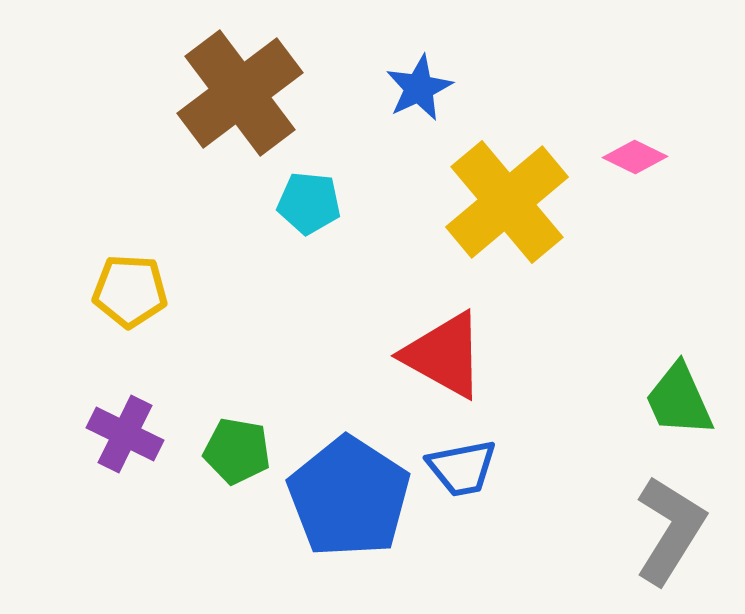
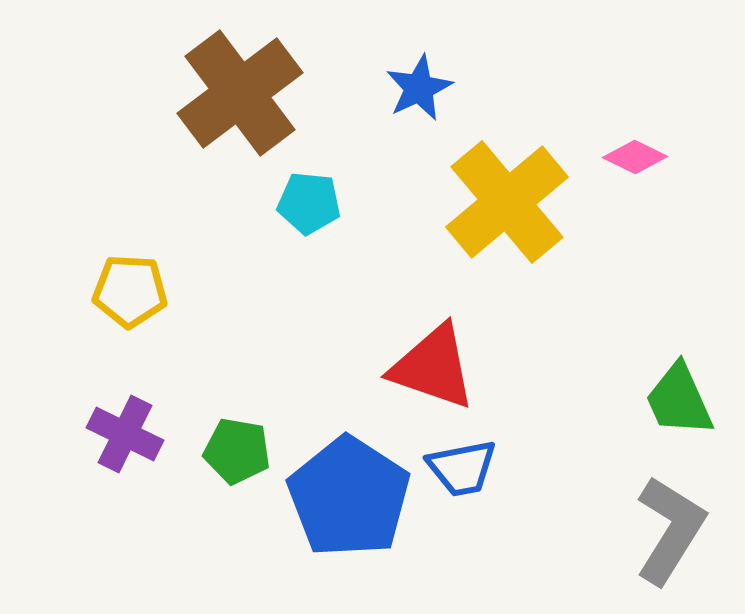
red triangle: moved 11 px left, 12 px down; rotated 10 degrees counterclockwise
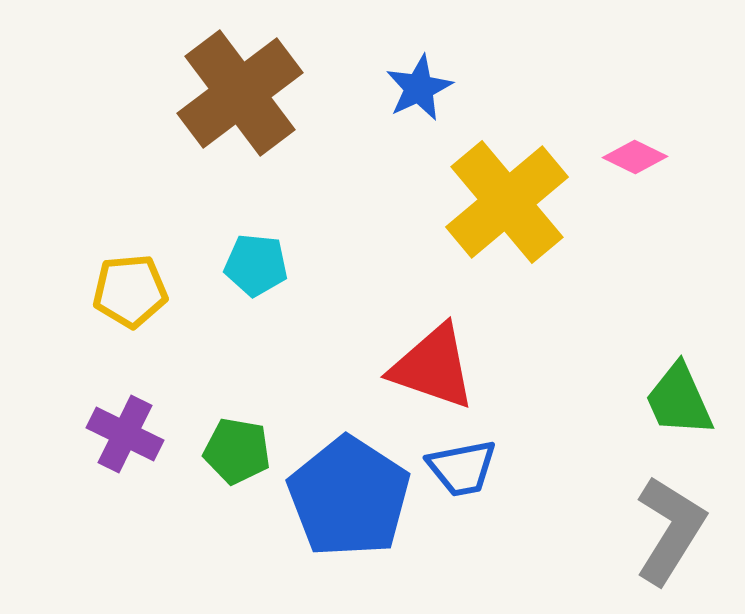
cyan pentagon: moved 53 px left, 62 px down
yellow pentagon: rotated 8 degrees counterclockwise
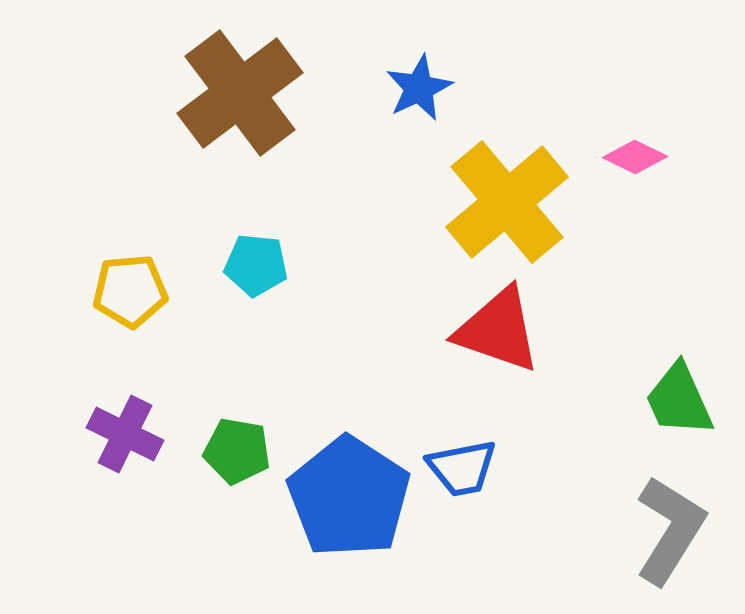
red triangle: moved 65 px right, 37 px up
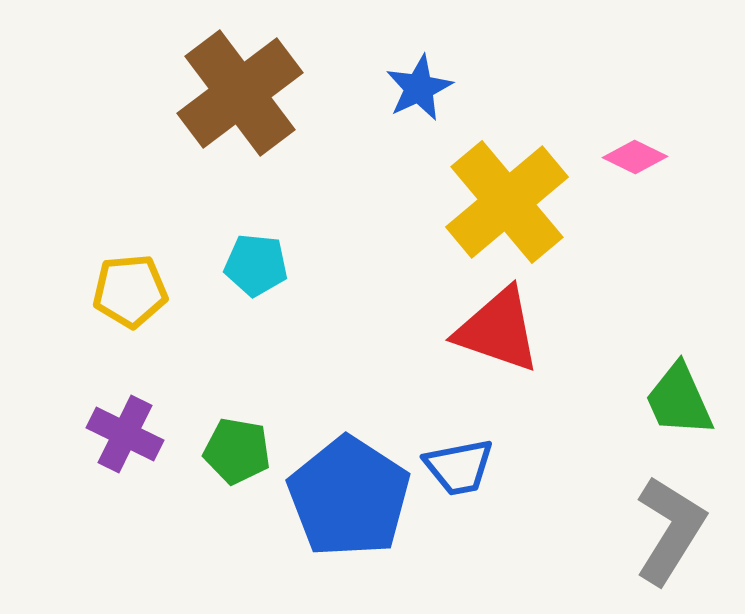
blue trapezoid: moved 3 px left, 1 px up
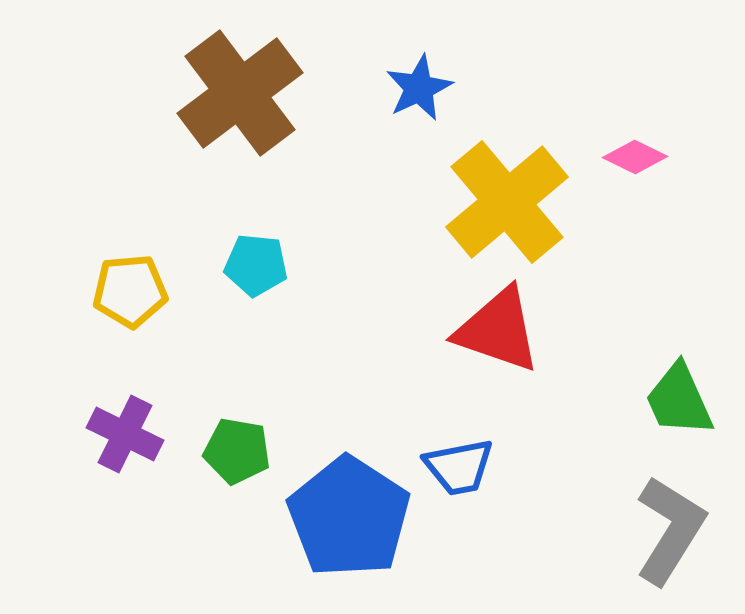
blue pentagon: moved 20 px down
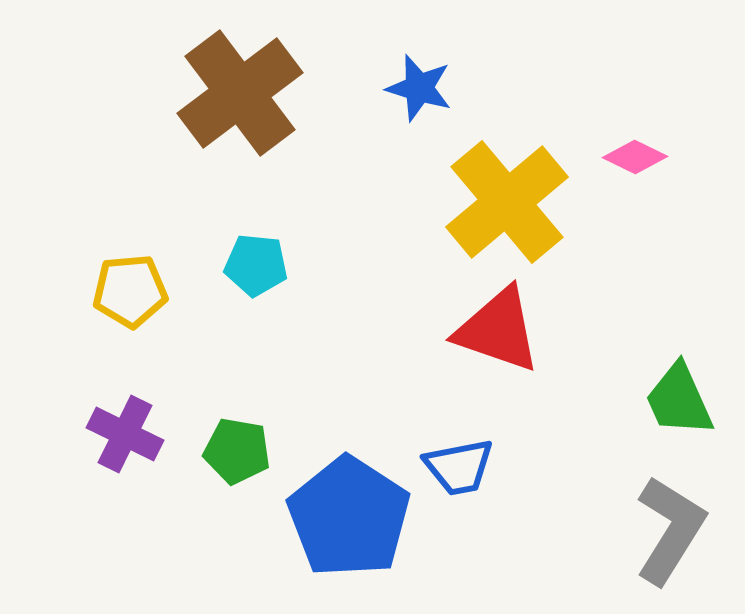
blue star: rotated 30 degrees counterclockwise
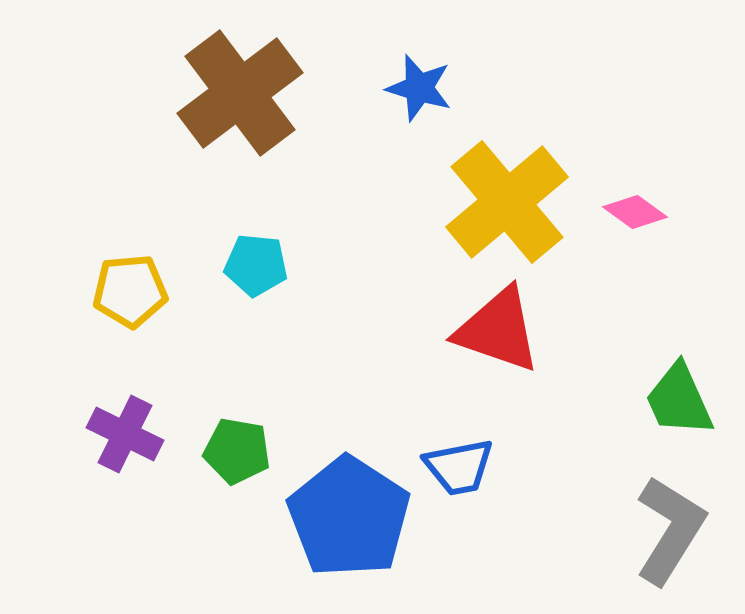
pink diamond: moved 55 px down; rotated 10 degrees clockwise
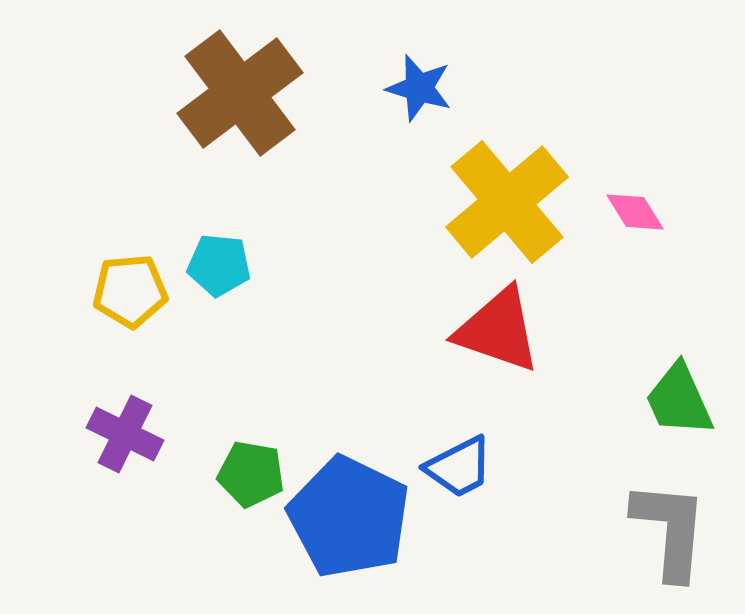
pink diamond: rotated 22 degrees clockwise
cyan pentagon: moved 37 px left
green pentagon: moved 14 px right, 23 px down
blue trapezoid: rotated 16 degrees counterclockwise
blue pentagon: rotated 7 degrees counterclockwise
gray L-shape: rotated 27 degrees counterclockwise
